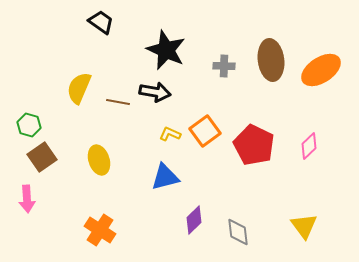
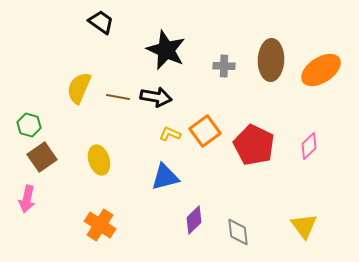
brown ellipse: rotated 9 degrees clockwise
black arrow: moved 1 px right, 5 px down
brown line: moved 5 px up
pink arrow: rotated 16 degrees clockwise
orange cross: moved 5 px up
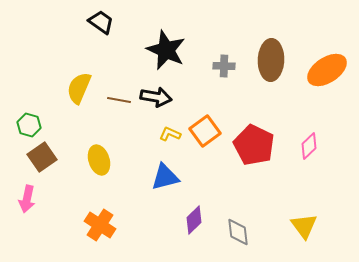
orange ellipse: moved 6 px right
brown line: moved 1 px right, 3 px down
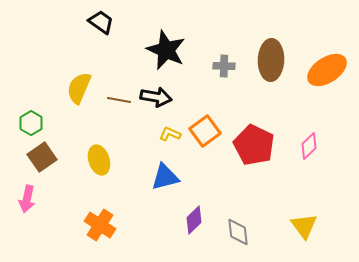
green hexagon: moved 2 px right, 2 px up; rotated 15 degrees clockwise
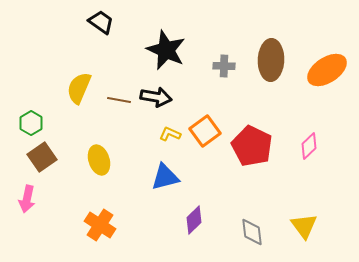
red pentagon: moved 2 px left, 1 px down
gray diamond: moved 14 px right
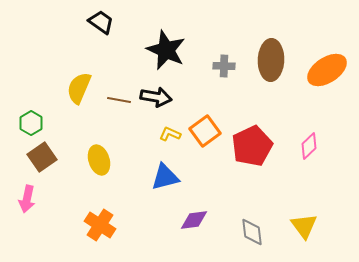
red pentagon: rotated 21 degrees clockwise
purple diamond: rotated 36 degrees clockwise
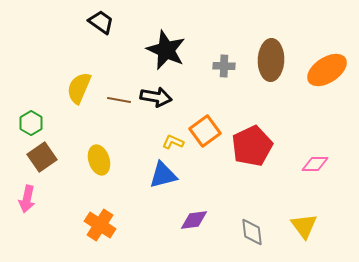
yellow L-shape: moved 3 px right, 8 px down
pink diamond: moved 6 px right, 18 px down; rotated 44 degrees clockwise
blue triangle: moved 2 px left, 2 px up
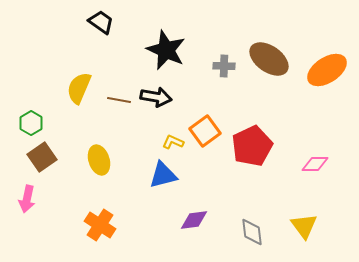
brown ellipse: moved 2 px left, 1 px up; rotated 57 degrees counterclockwise
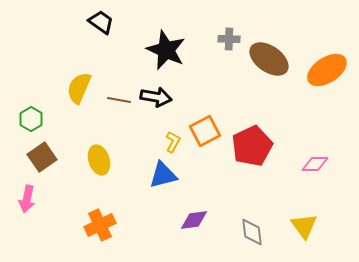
gray cross: moved 5 px right, 27 px up
green hexagon: moved 4 px up
orange square: rotated 8 degrees clockwise
yellow L-shape: rotated 95 degrees clockwise
orange cross: rotated 32 degrees clockwise
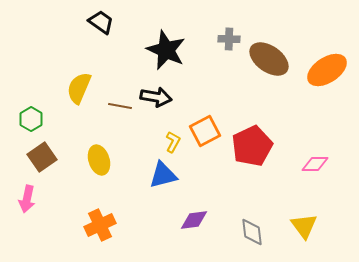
brown line: moved 1 px right, 6 px down
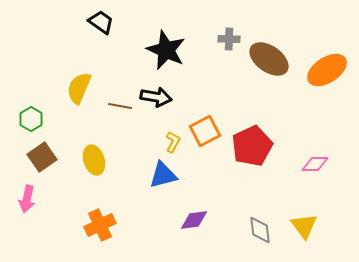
yellow ellipse: moved 5 px left
gray diamond: moved 8 px right, 2 px up
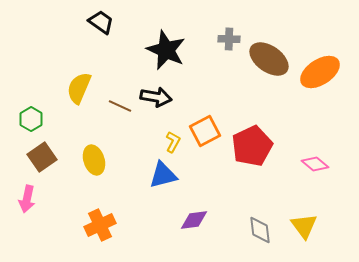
orange ellipse: moved 7 px left, 2 px down
brown line: rotated 15 degrees clockwise
pink diamond: rotated 40 degrees clockwise
